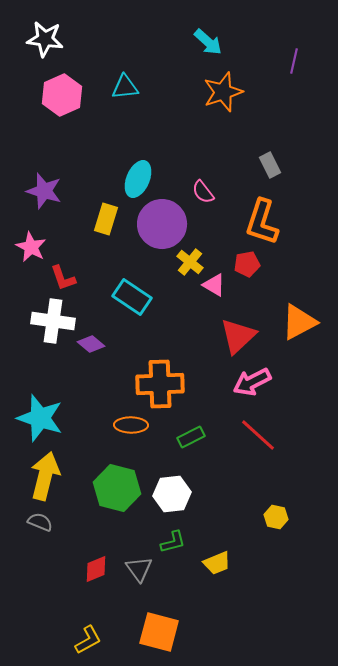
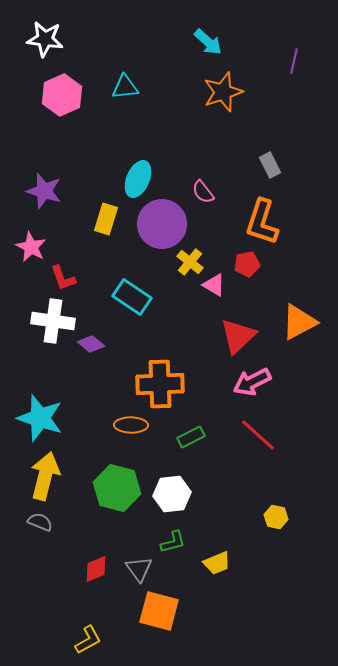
orange square: moved 21 px up
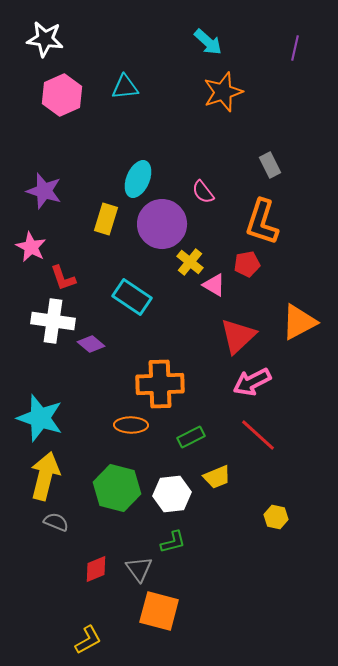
purple line: moved 1 px right, 13 px up
gray semicircle: moved 16 px right
yellow trapezoid: moved 86 px up
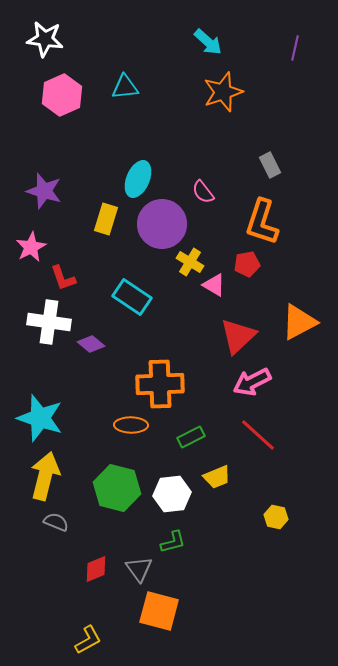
pink star: rotated 16 degrees clockwise
yellow cross: rotated 8 degrees counterclockwise
white cross: moved 4 px left, 1 px down
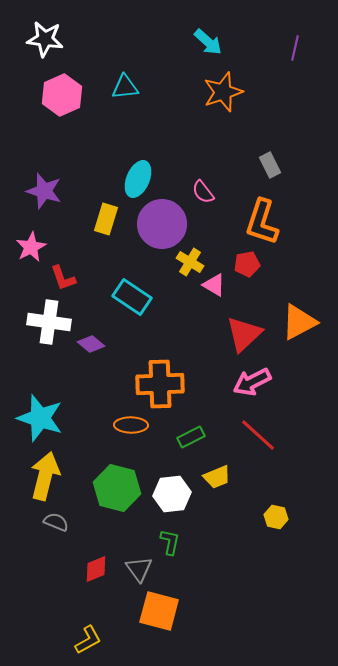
red triangle: moved 6 px right, 2 px up
green L-shape: moved 3 px left; rotated 64 degrees counterclockwise
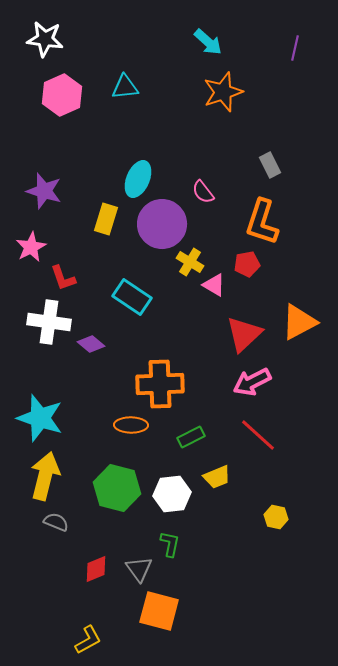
green L-shape: moved 2 px down
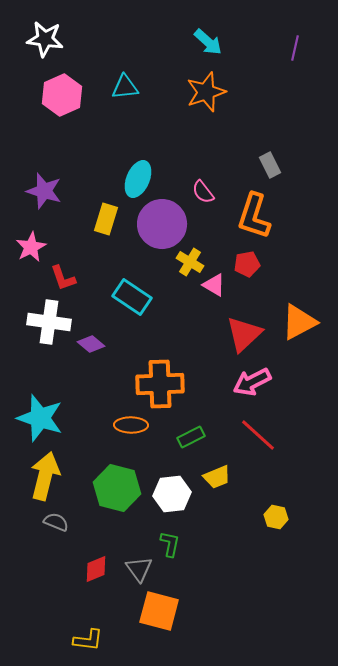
orange star: moved 17 px left
orange L-shape: moved 8 px left, 6 px up
yellow L-shape: rotated 36 degrees clockwise
